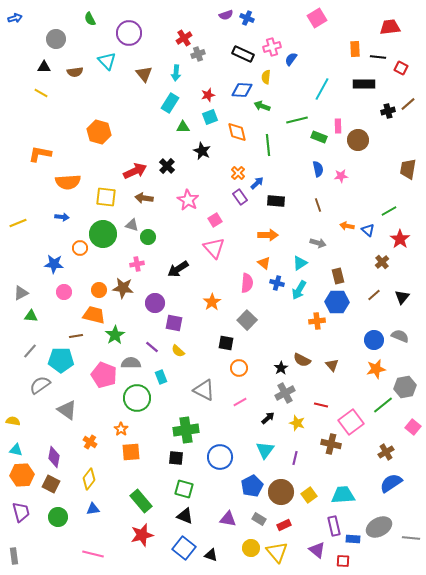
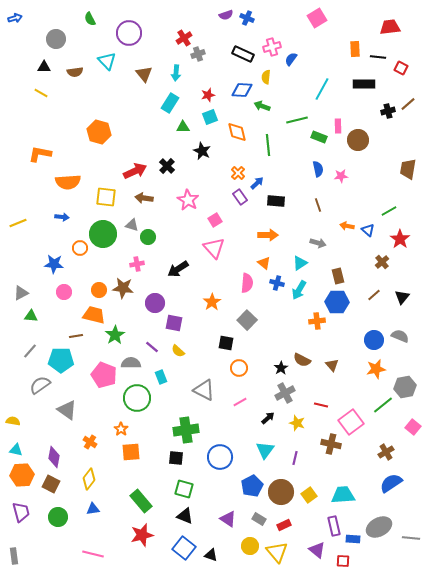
purple triangle at (228, 519): rotated 24 degrees clockwise
yellow circle at (251, 548): moved 1 px left, 2 px up
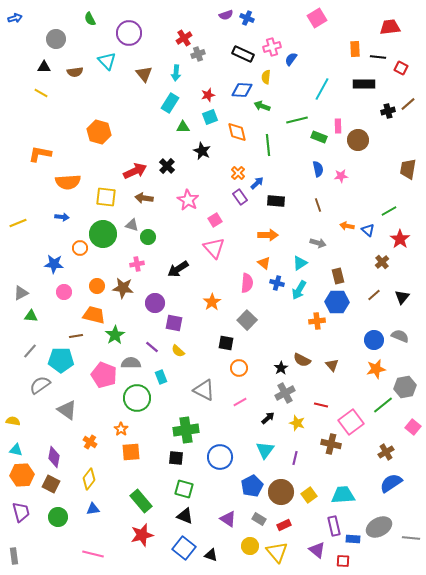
orange circle at (99, 290): moved 2 px left, 4 px up
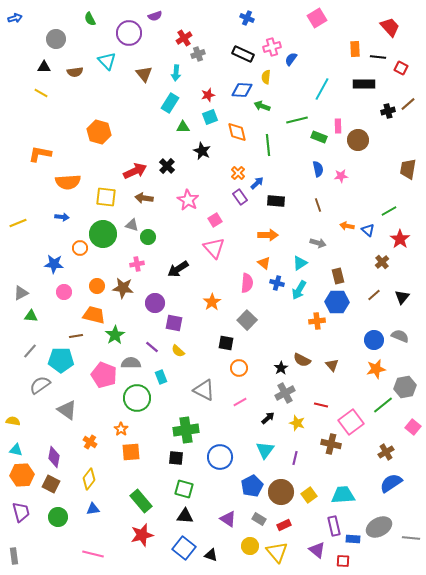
purple semicircle at (226, 15): moved 71 px left, 1 px down
red trapezoid at (390, 27): rotated 55 degrees clockwise
black triangle at (185, 516): rotated 18 degrees counterclockwise
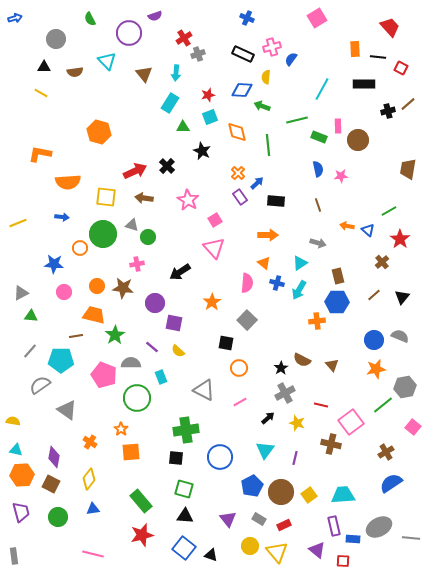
black arrow at (178, 269): moved 2 px right, 3 px down
purple triangle at (228, 519): rotated 18 degrees clockwise
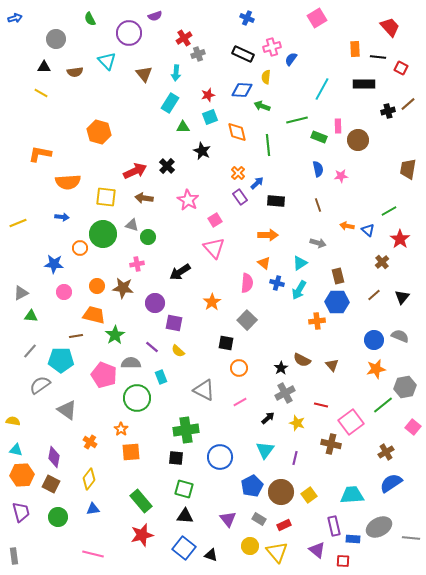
cyan trapezoid at (343, 495): moved 9 px right
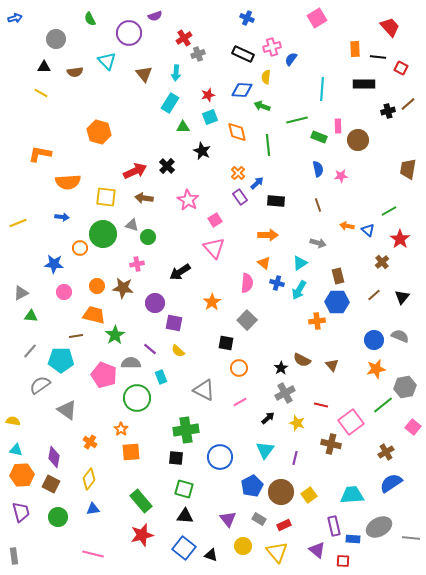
cyan line at (322, 89): rotated 25 degrees counterclockwise
purple line at (152, 347): moved 2 px left, 2 px down
yellow circle at (250, 546): moved 7 px left
